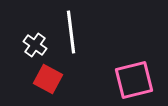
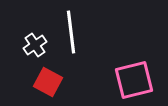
white cross: rotated 20 degrees clockwise
red square: moved 3 px down
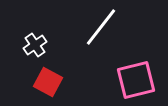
white line: moved 30 px right, 5 px up; rotated 45 degrees clockwise
pink square: moved 2 px right
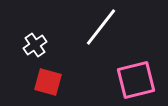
red square: rotated 12 degrees counterclockwise
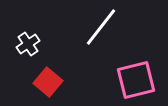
white cross: moved 7 px left, 1 px up
red square: rotated 24 degrees clockwise
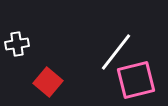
white line: moved 15 px right, 25 px down
white cross: moved 11 px left; rotated 25 degrees clockwise
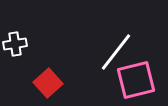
white cross: moved 2 px left
red square: moved 1 px down; rotated 8 degrees clockwise
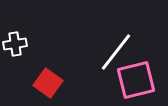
red square: rotated 12 degrees counterclockwise
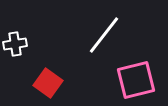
white line: moved 12 px left, 17 px up
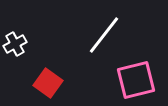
white cross: rotated 20 degrees counterclockwise
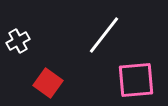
white cross: moved 3 px right, 3 px up
pink square: rotated 9 degrees clockwise
